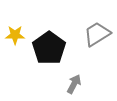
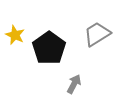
yellow star: rotated 24 degrees clockwise
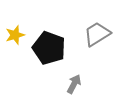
yellow star: rotated 30 degrees clockwise
black pentagon: rotated 16 degrees counterclockwise
